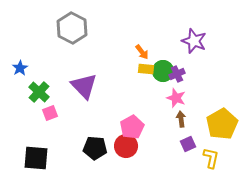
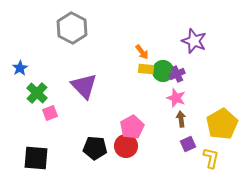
green cross: moved 2 px left, 1 px down
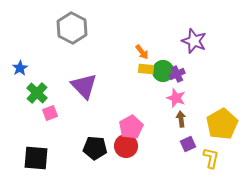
pink pentagon: moved 1 px left
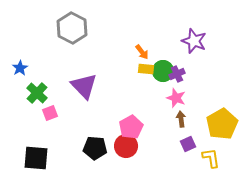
yellow L-shape: rotated 20 degrees counterclockwise
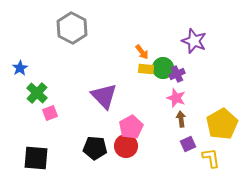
green circle: moved 3 px up
purple triangle: moved 20 px right, 10 px down
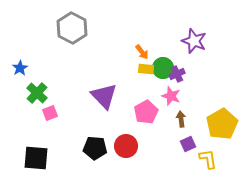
pink star: moved 5 px left, 2 px up
pink pentagon: moved 15 px right, 15 px up
yellow L-shape: moved 3 px left, 1 px down
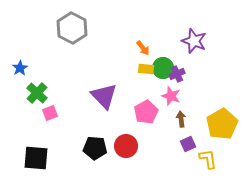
orange arrow: moved 1 px right, 4 px up
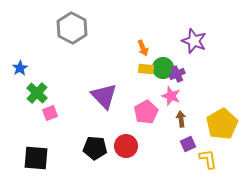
orange arrow: rotated 14 degrees clockwise
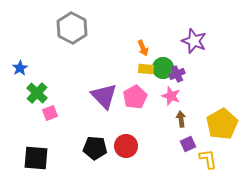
pink pentagon: moved 11 px left, 15 px up
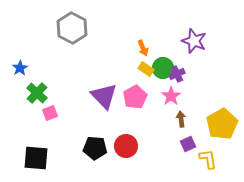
yellow rectangle: rotated 28 degrees clockwise
pink star: rotated 18 degrees clockwise
